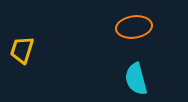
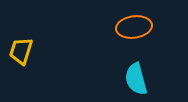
yellow trapezoid: moved 1 px left, 1 px down
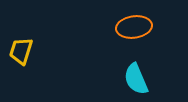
cyan semicircle: rotated 8 degrees counterclockwise
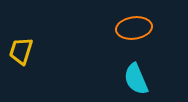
orange ellipse: moved 1 px down
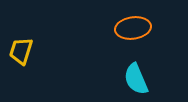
orange ellipse: moved 1 px left
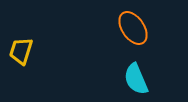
orange ellipse: rotated 64 degrees clockwise
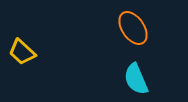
yellow trapezoid: moved 1 px right, 1 px down; rotated 64 degrees counterclockwise
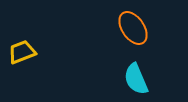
yellow trapezoid: rotated 116 degrees clockwise
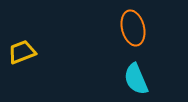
orange ellipse: rotated 20 degrees clockwise
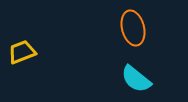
cyan semicircle: rotated 28 degrees counterclockwise
